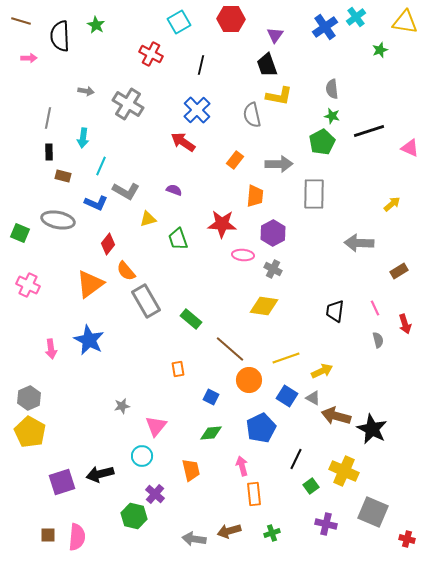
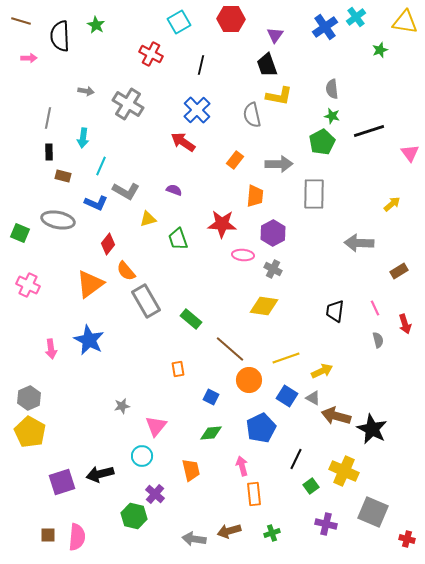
pink triangle at (410, 148): moved 5 px down; rotated 30 degrees clockwise
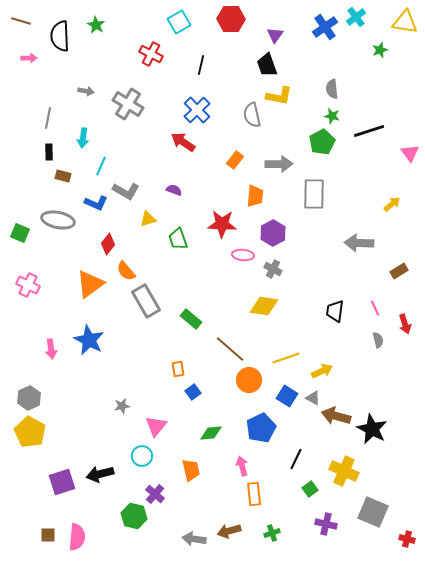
blue square at (211, 397): moved 18 px left, 5 px up; rotated 28 degrees clockwise
green square at (311, 486): moved 1 px left, 3 px down
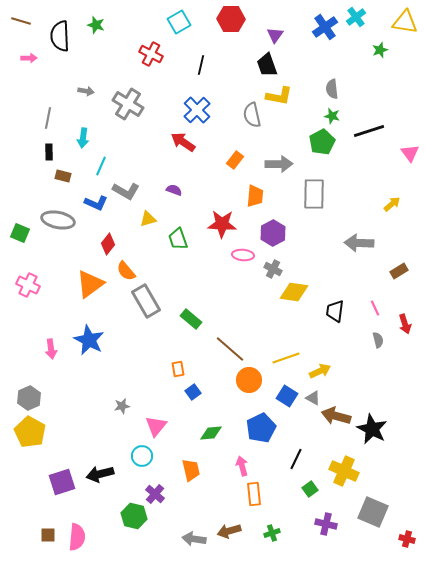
green star at (96, 25): rotated 12 degrees counterclockwise
yellow diamond at (264, 306): moved 30 px right, 14 px up
yellow arrow at (322, 371): moved 2 px left
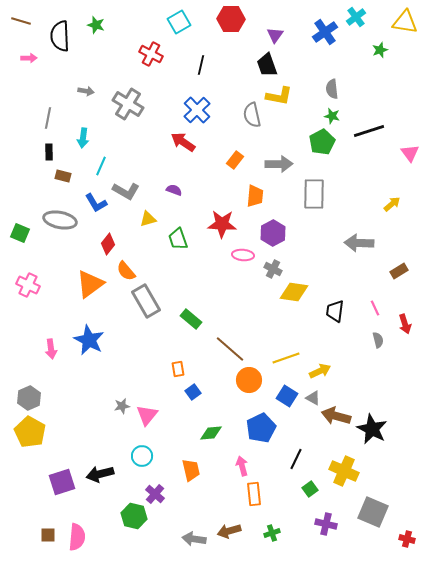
blue cross at (325, 27): moved 5 px down
blue L-shape at (96, 203): rotated 35 degrees clockwise
gray ellipse at (58, 220): moved 2 px right
pink triangle at (156, 426): moved 9 px left, 11 px up
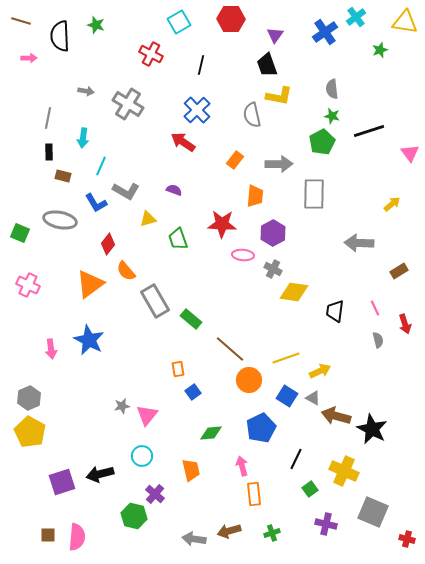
gray rectangle at (146, 301): moved 9 px right
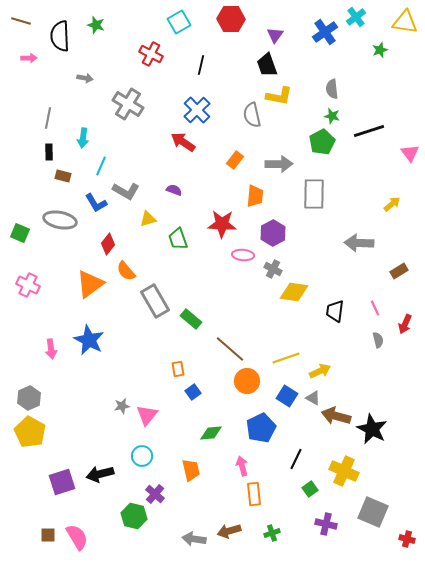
gray arrow at (86, 91): moved 1 px left, 13 px up
red arrow at (405, 324): rotated 42 degrees clockwise
orange circle at (249, 380): moved 2 px left, 1 px down
pink semicircle at (77, 537): rotated 36 degrees counterclockwise
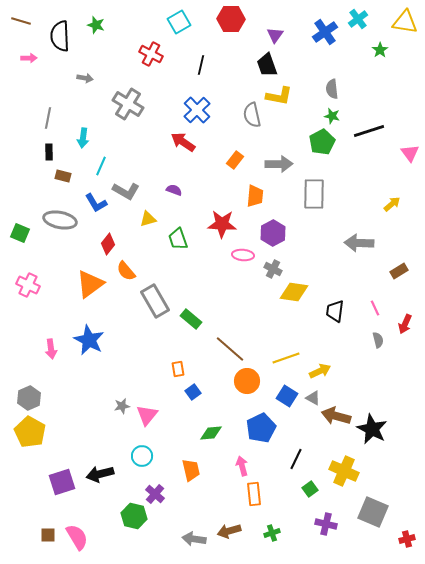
cyan cross at (356, 17): moved 2 px right, 2 px down
green star at (380, 50): rotated 14 degrees counterclockwise
red cross at (407, 539): rotated 28 degrees counterclockwise
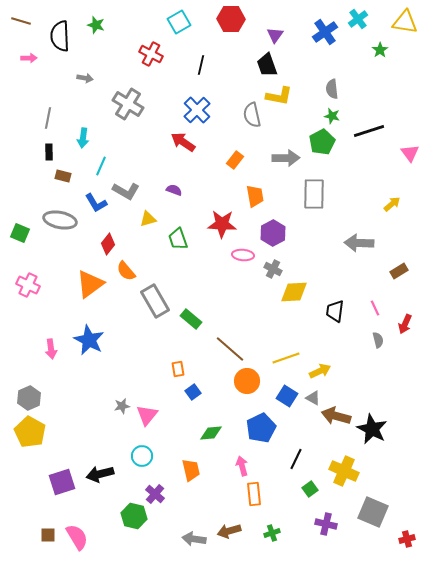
gray arrow at (279, 164): moved 7 px right, 6 px up
orange trapezoid at (255, 196): rotated 15 degrees counterclockwise
yellow diamond at (294, 292): rotated 12 degrees counterclockwise
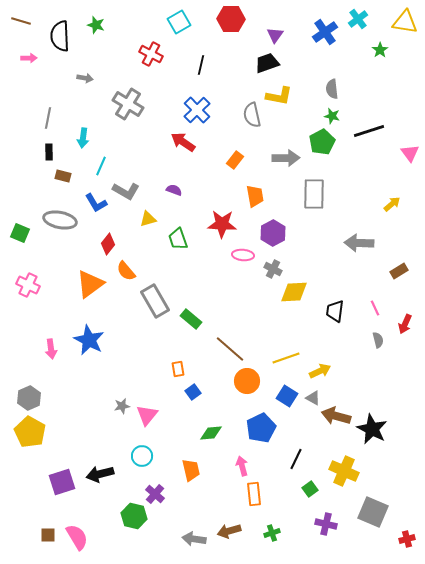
black trapezoid at (267, 65): moved 2 px up; rotated 90 degrees clockwise
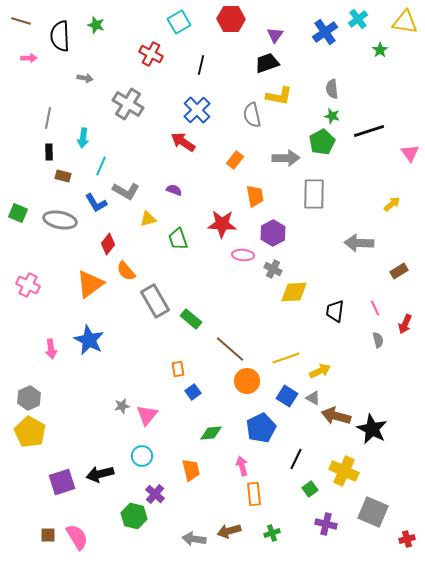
green square at (20, 233): moved 2 px left, 20 px up
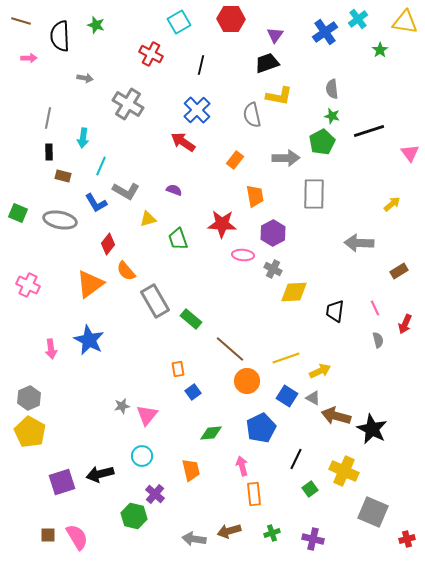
purple cross at (326, 524): moved 13 px left, 15 px down
